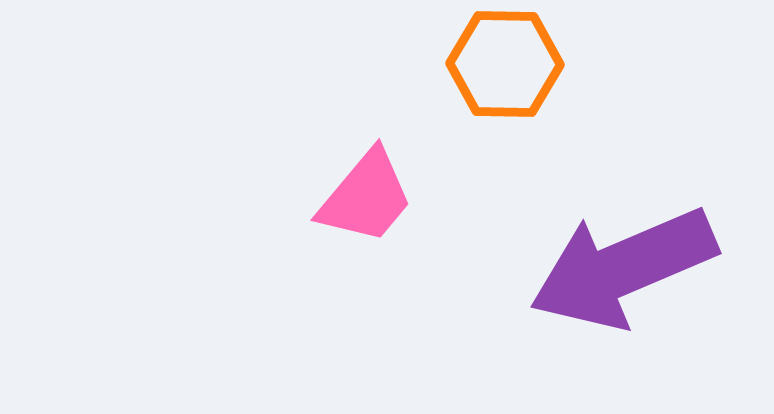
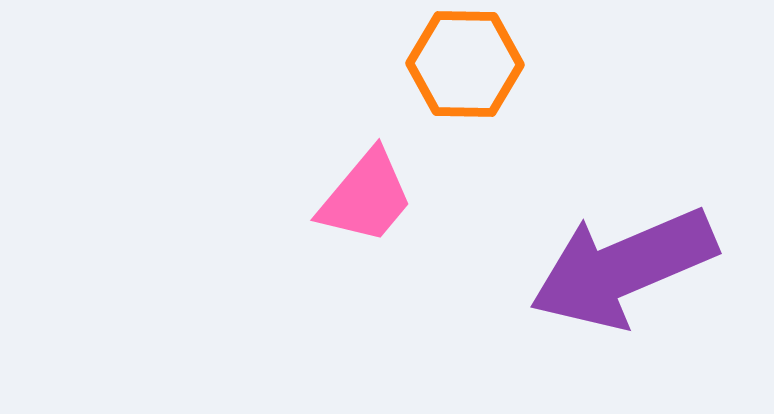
orange hexagon: moved 40 px left
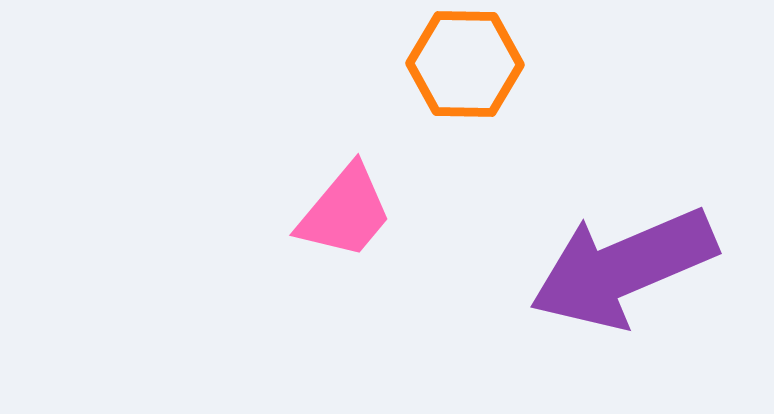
pink trapezoid: moved 21 px left, 15 px down
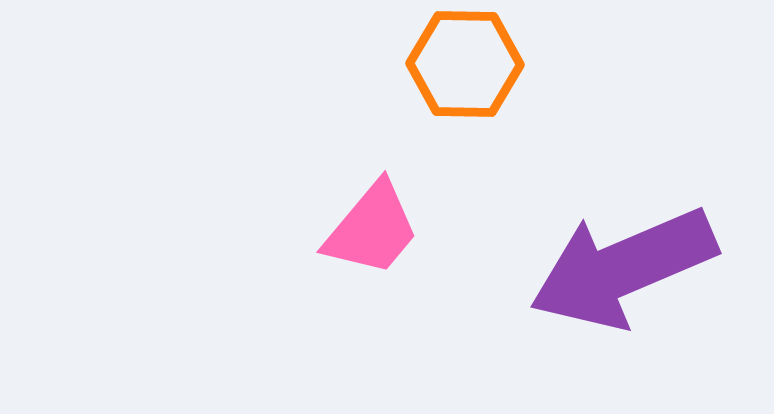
pink trapezoid: moved 27 px right, 17 px down
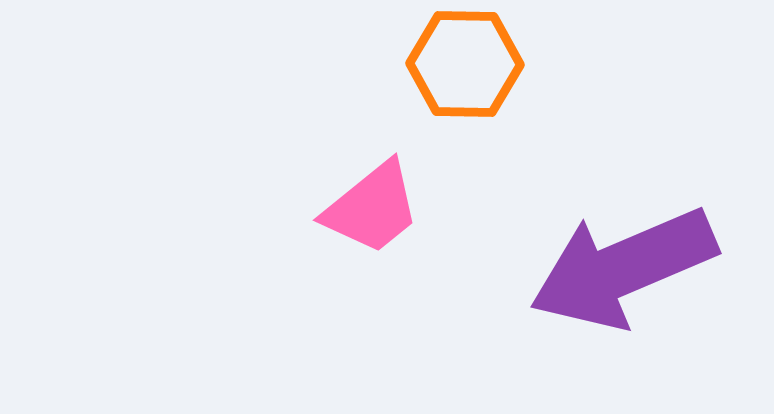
pink trapezoid: moved 21 px up; rotated 11 degrees clockwise
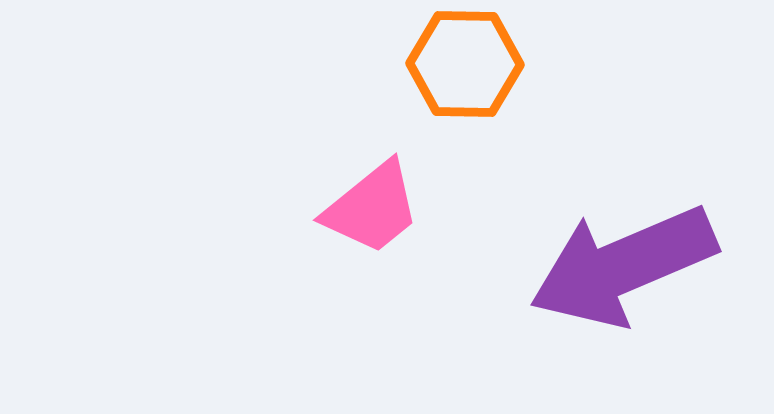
purple arrow: moved 2 px up
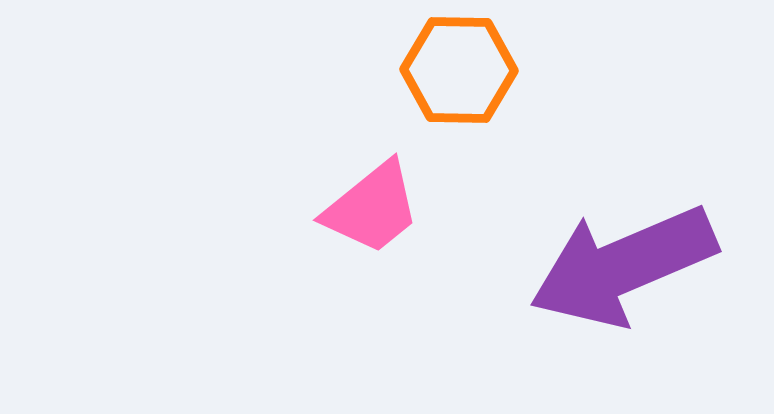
orange hexagon: moved 6 px left, 6 px down
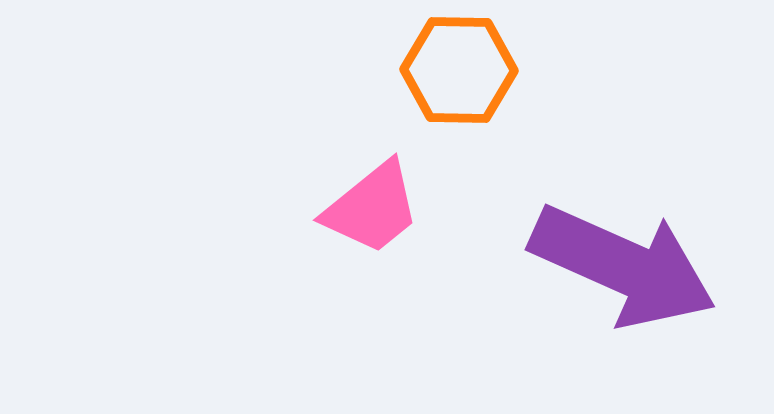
purple arrow: rotated 133 degrees counterclockwise
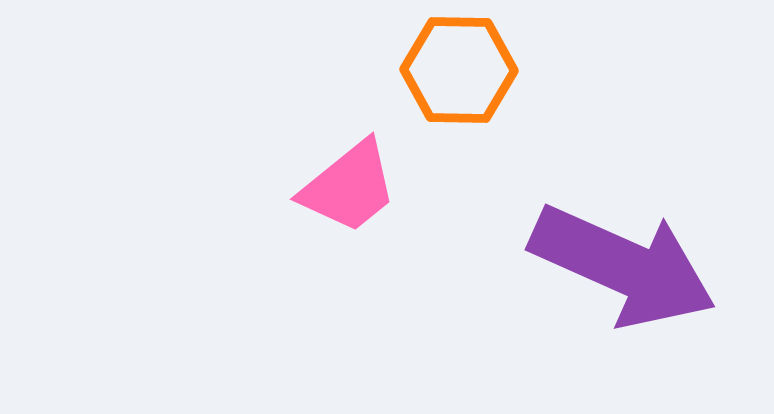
pink trapezoid: moved 23 px left, 21 px up
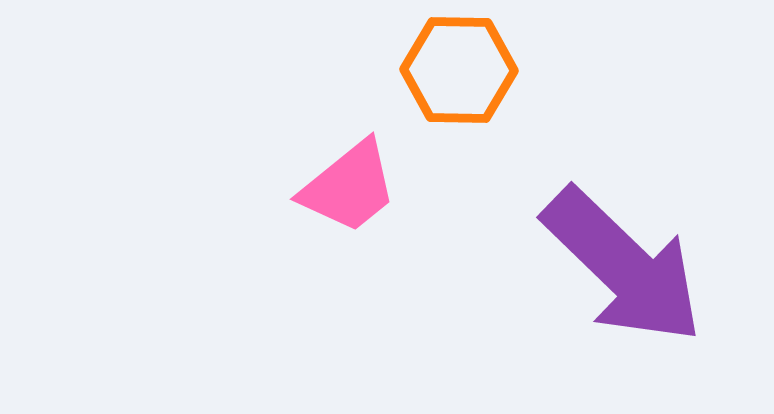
purple arrow: rotated 20 degrees clockwise
